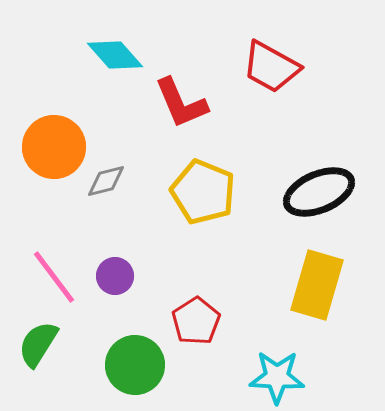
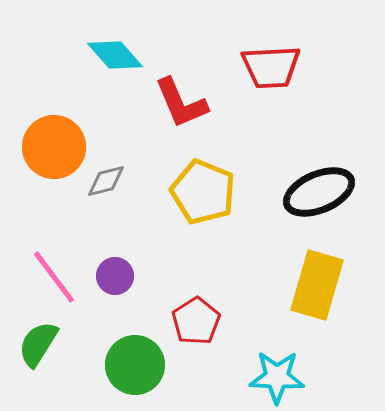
red trapezoid: rotated 32 degrees counterclockwise
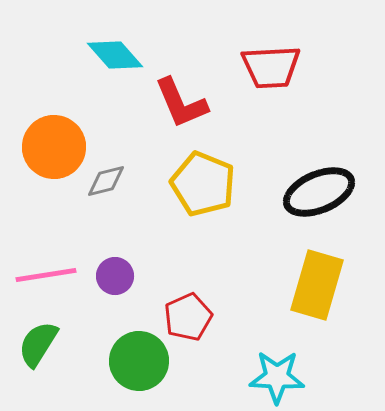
yellow pentagon: moved 8 px up
pink line: moved 8 px left, 2 px up; rotated 62 degrees counterclockwise
red pentagon: moved 8 px left, 4 px up; rotated 9 degrees clockwise
green circle: moved 4 px right, 4 px up
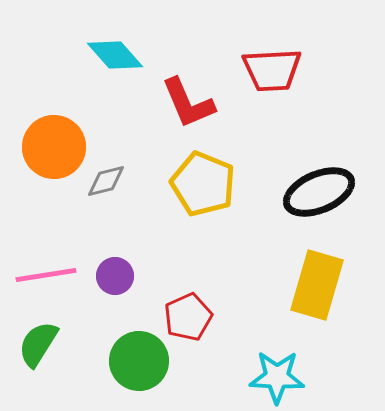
red trapezoid: moved 1 px right, 3 px down
red L-shape: moved 7 px right
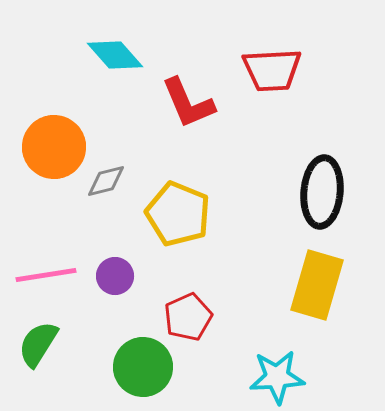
yellow pentagon: moved 25 px left, 30 px down
black ellipse: moved 3 px right; rotated 62 degrees counterclockwise
green circle: moved 4 px right, 6 px down
cyan star: rotated 6 degrees counterclockwise
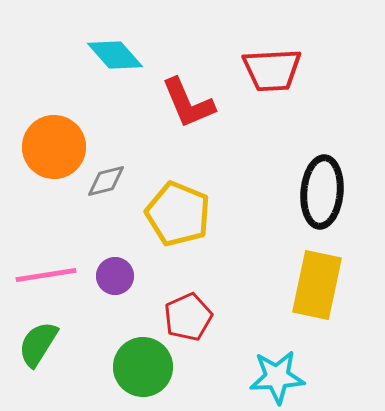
yellow rectangle: rotated 4 degrees counterclockwise
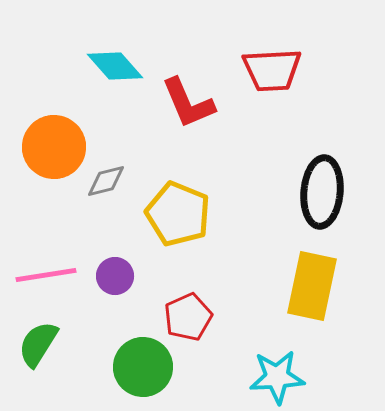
cyan diamond: moved 11 px down
yellow rectangle: moved 5 px left, 1 px down
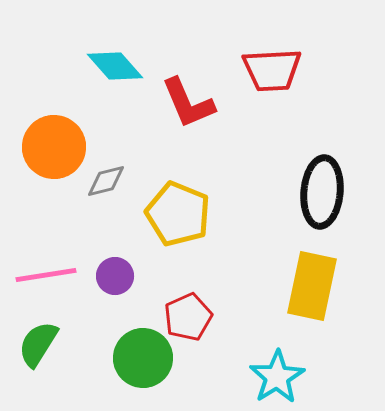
green circle: moved 9 px up
cyan star: rotated 28 degrees counterclockwise
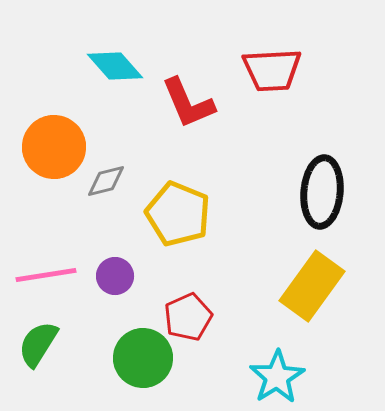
yellow rectangle: rotated 24 degrees clockwise
